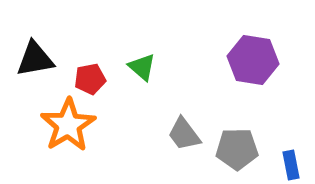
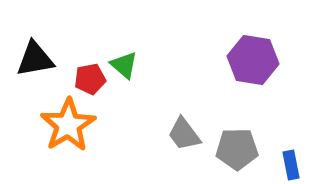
green triangle: moved 18 px left, 2 px up
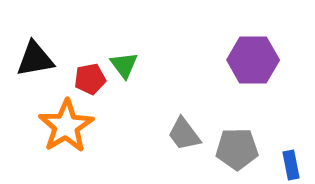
purple hexagon: rotated 9 degrees counterclockwise
green triangle: rotated 12 degrees clockwise
orange star: moved 2 px left, 1 px down
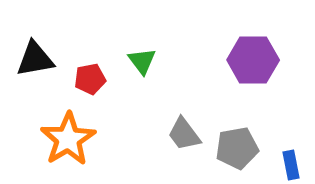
green triangle: moved 18 px right, 4 px up
orange star: moved 2 px right, 13 px down
gray pentagon: moved 1 px up; rotated 9 degrees counterclockwise
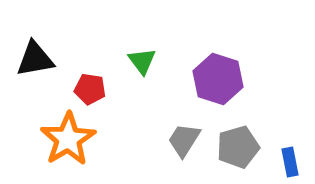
purple hexagon: moved 35 px left, 19 px down; rotated 18 degrees clockwise
red pentagon: moved 10 px down; rotated 20 degrees clockwise
gray trapezoid: moved 6 px down; rotated 69 degrees clockwise
gray pentagon: moved 1 px right, 1 px up; rotated 6 degrees counterclockwise
blue rectangle: moved 1 px left, 3 px up
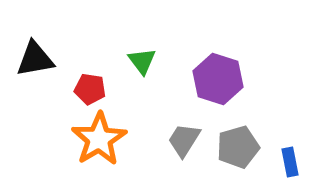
orange star: moved 31 px right
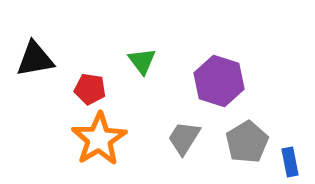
purple hexagon: moved 1 px right, 2 px down
gray trapezoid: moved 2 px up
gray pentagon: moved 9 px right, 5 px up; rotated 15 degrees counterclockwise
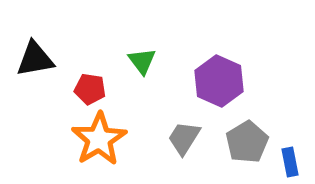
purple hexagon: rotated 6 degrees clockwise
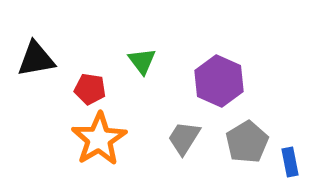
black triangle: moved 1 px right
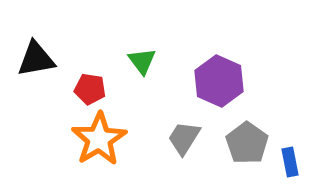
gray pentagon: moved 1 px down; rotated 6 degrees counterclockwise
